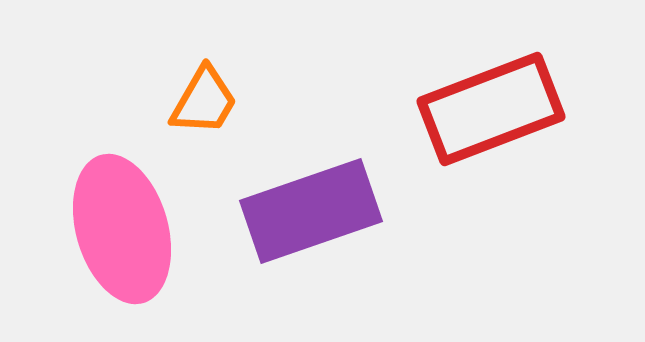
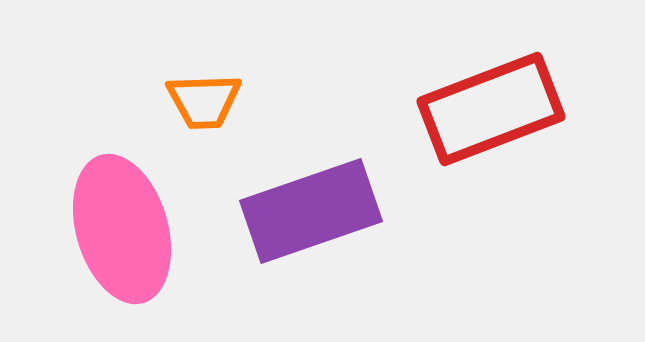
orange trapezoid: rotated 58 degrees clockwise
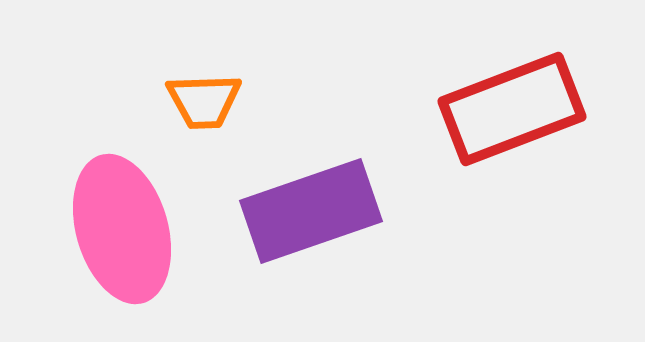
red rectangle: moved 21 px right
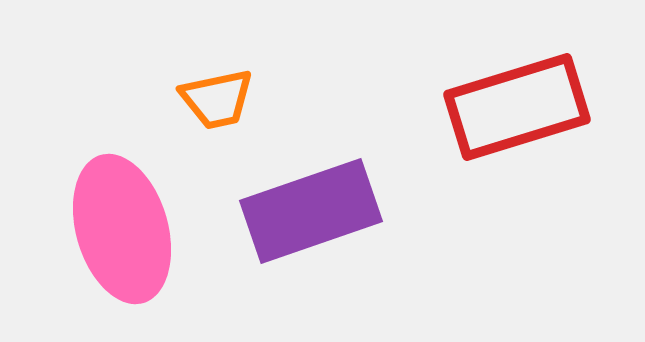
orange trapezoid: moved 13 px right, 2 px up; rotated 10 degrees counterclockwise
red rectangle: moved 5 px right, 2 px up; rotated 4 degrees clockwise
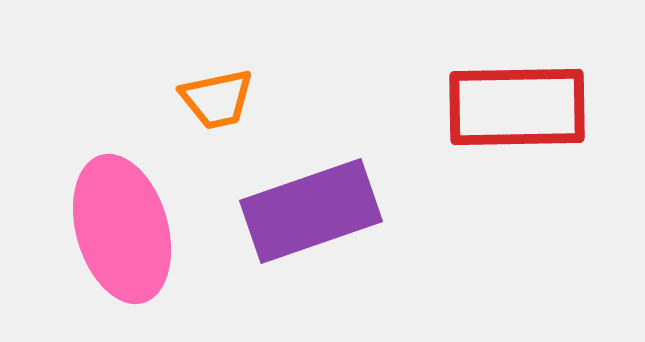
red rectangle: rotated 16 degrees clockwise
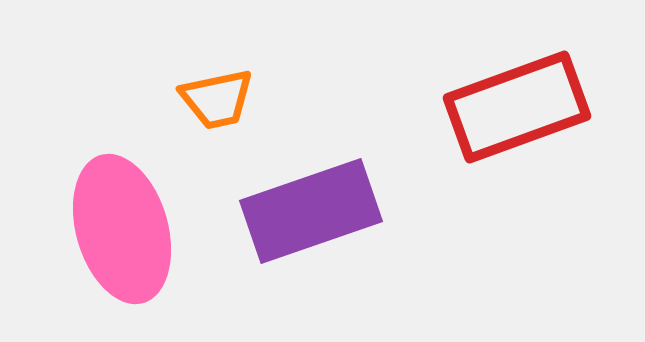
red rectangle: rotated 19 degrees counterclockwise
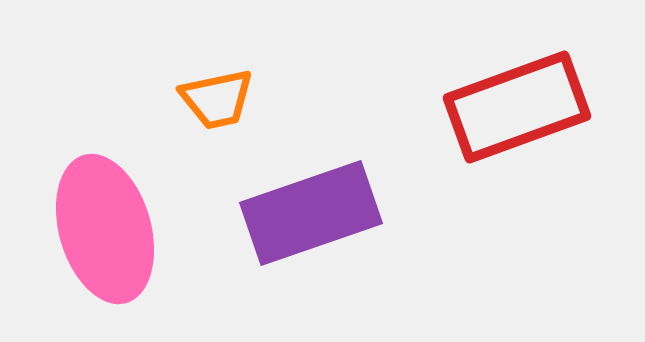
purple rectangle: moved 2 px down
pink ellipse: moved 17 px left
